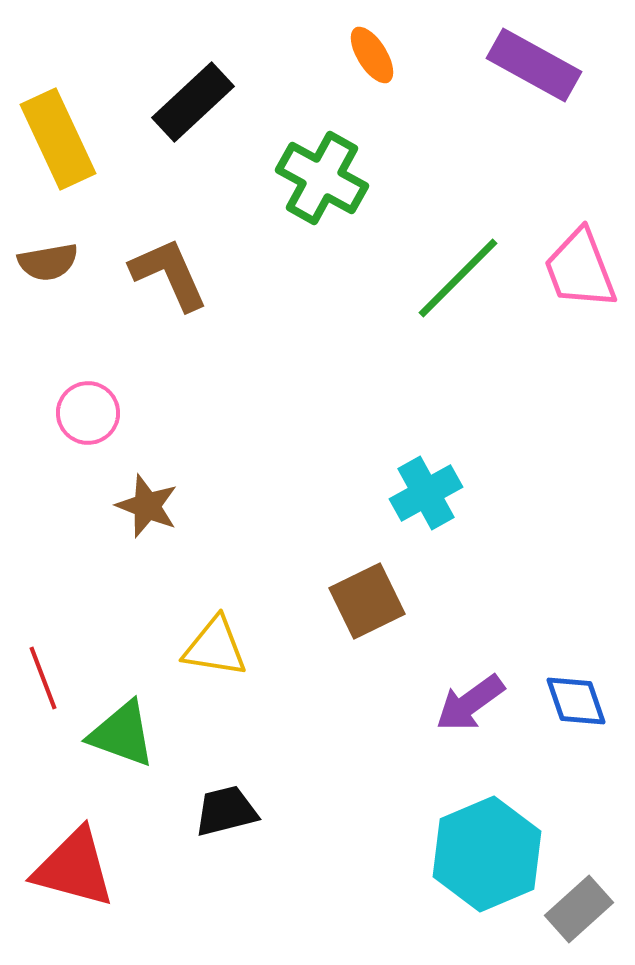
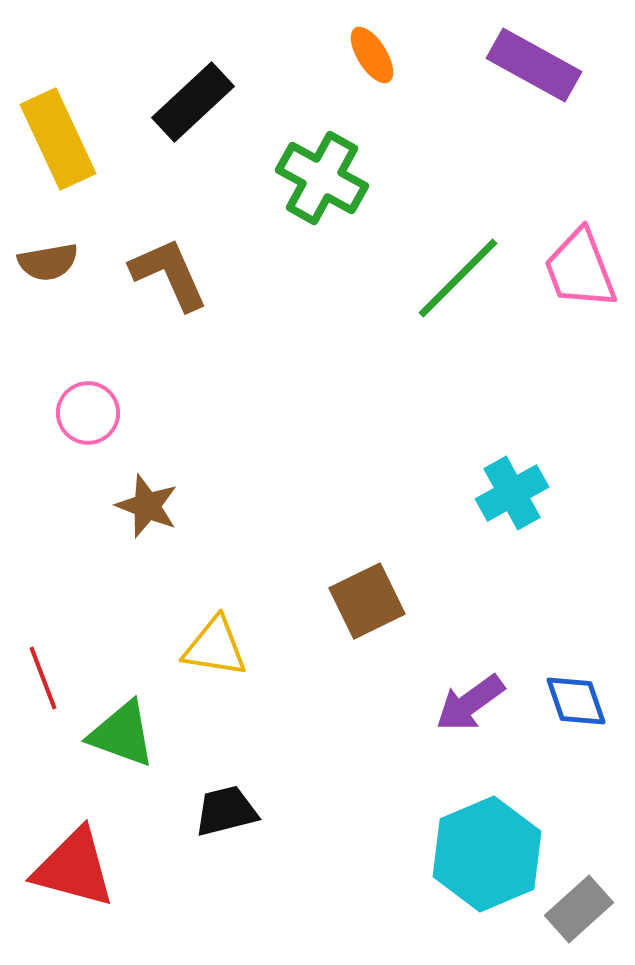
cyan cross: moved 86 px right
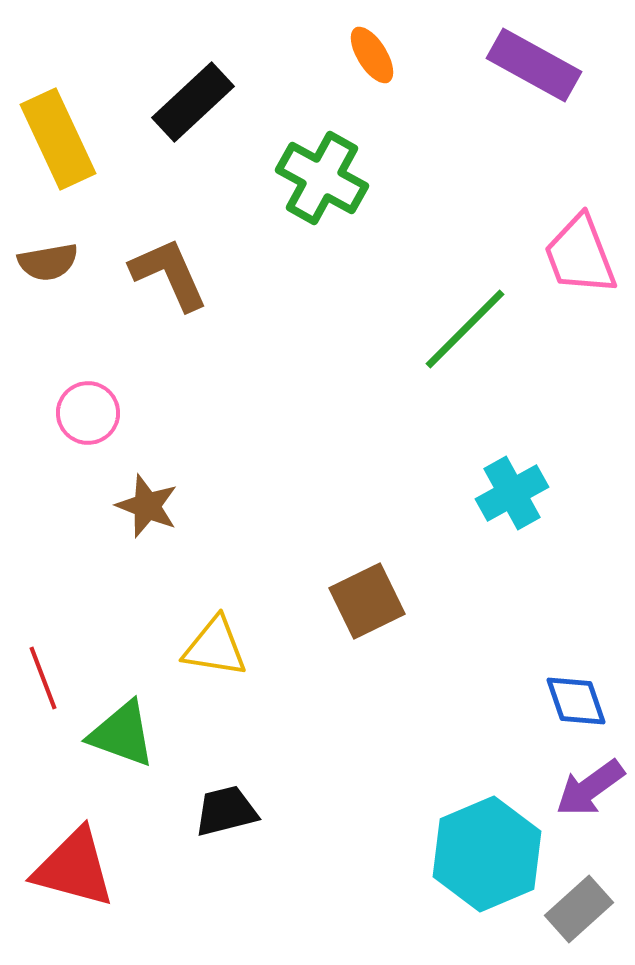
pink trapezoid: moved 14 px up
green line: moved 7 px right, 51 px down
purple arrow: moved 120 px right, 85 px down
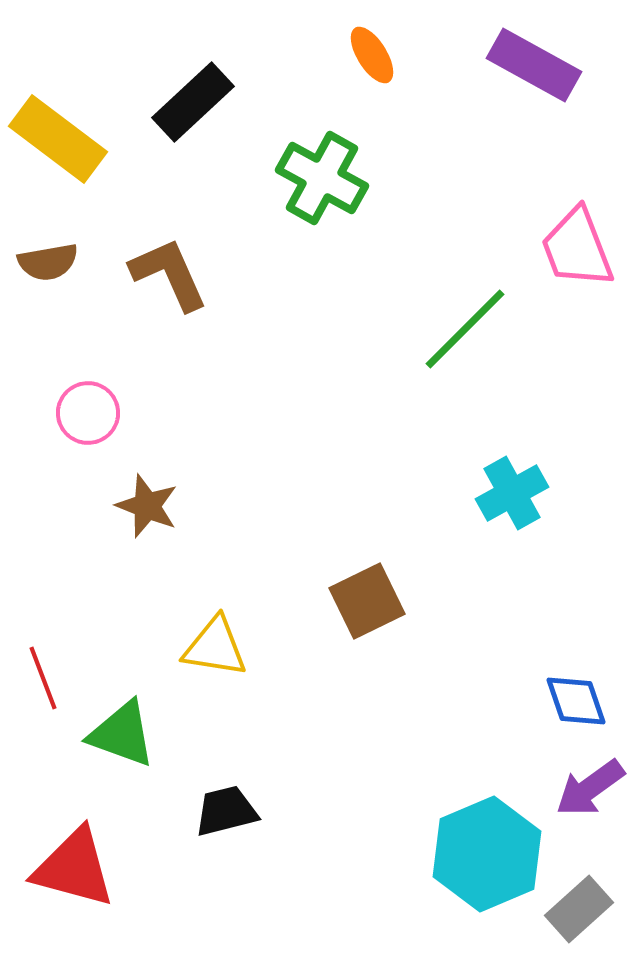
yellow rectangle: rotated 28 degrees counterclockwise
pink trapezoid: moved 3 px left, 7 px up
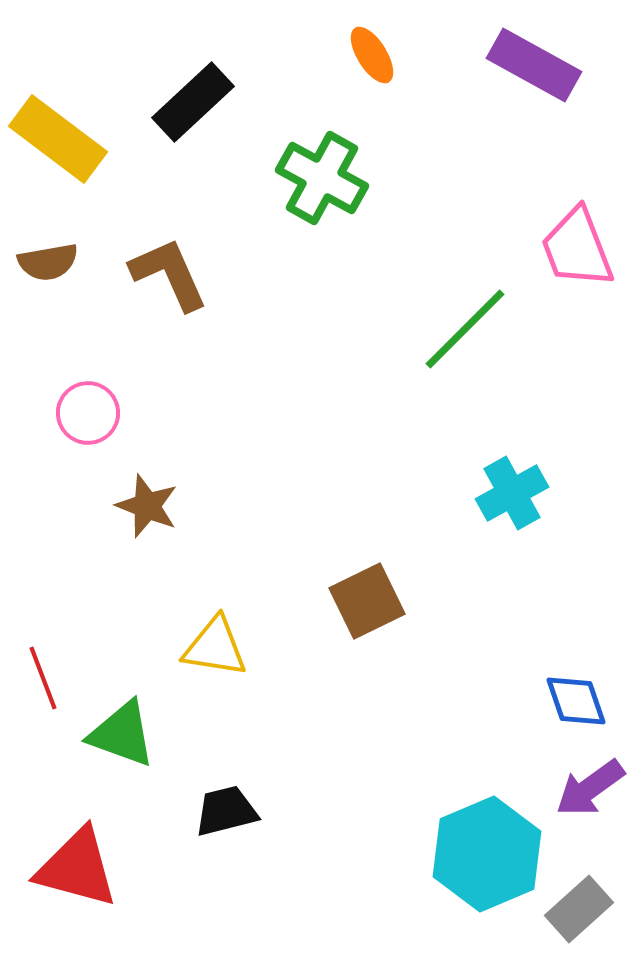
red triangle: moved 3 px right
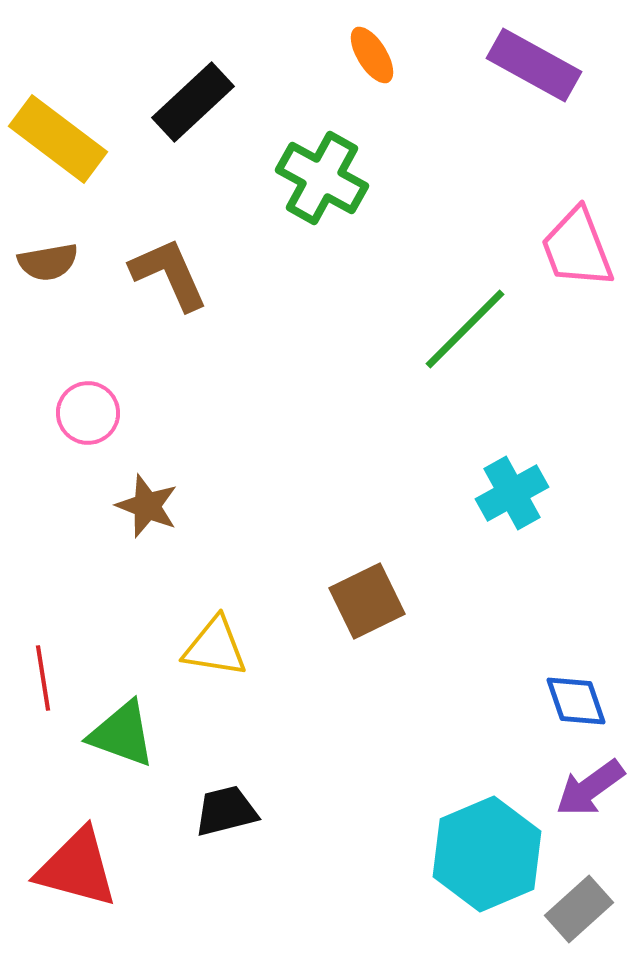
red line: rotated 12 degrees clockwise
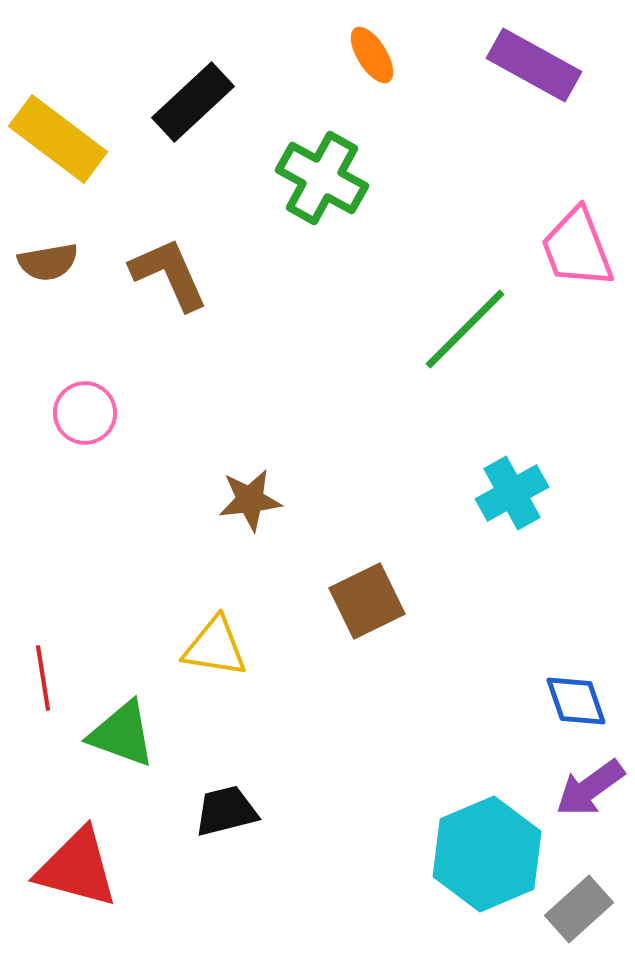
pink circle: moved 3 px left
brown star: moved 103 px right, 6 px up; rotated 28 degrees counterclockwise
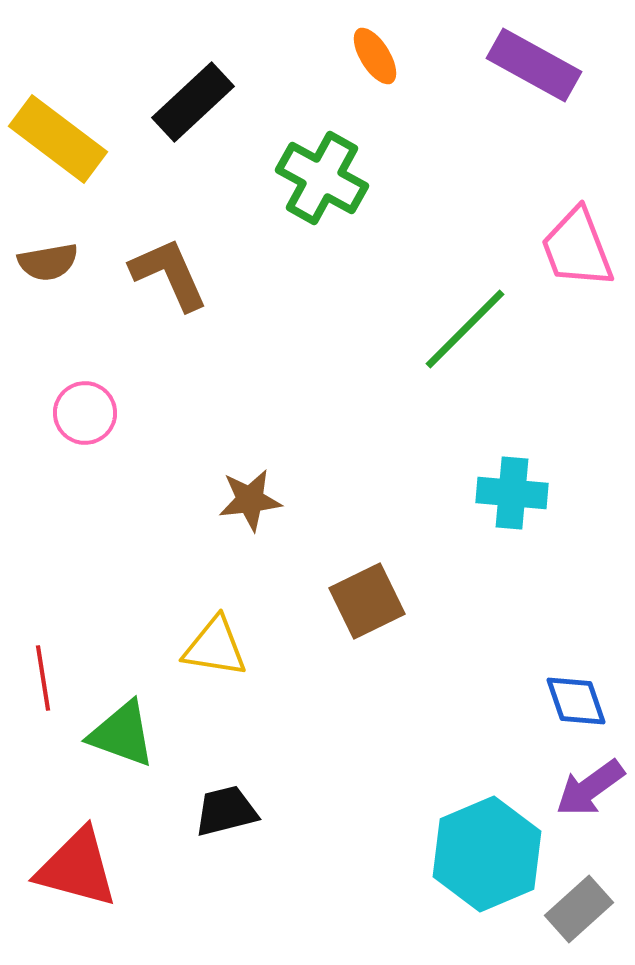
orange ellipse: moved 3 px right, 1 px down
cyan cross: rotated 34 degrees clockwise
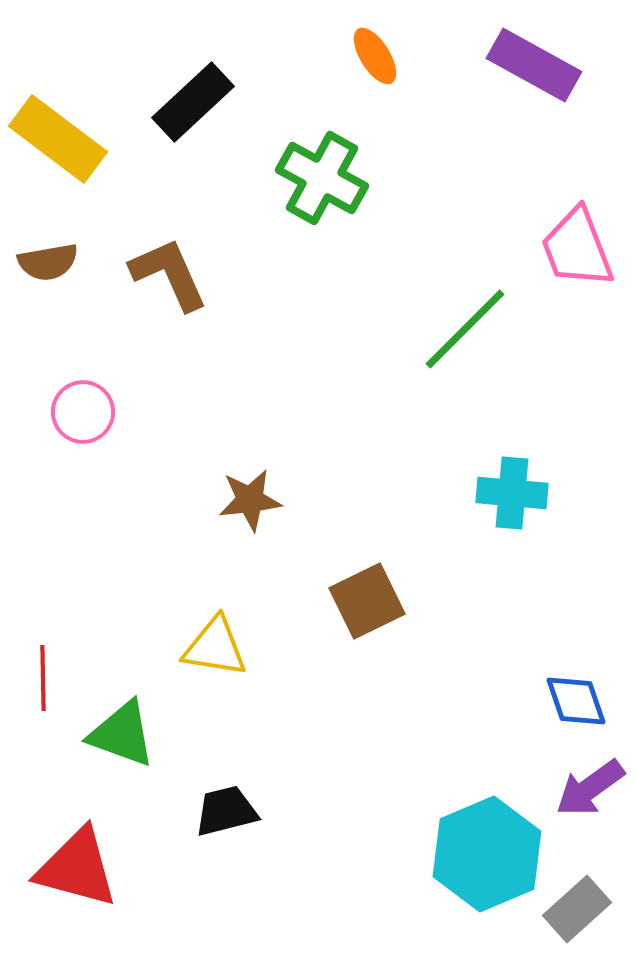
pink circle: moved 2 px left, 1 px up
red line: rotated 8 degrees clockwise
gray rectangle: moved 2 px left
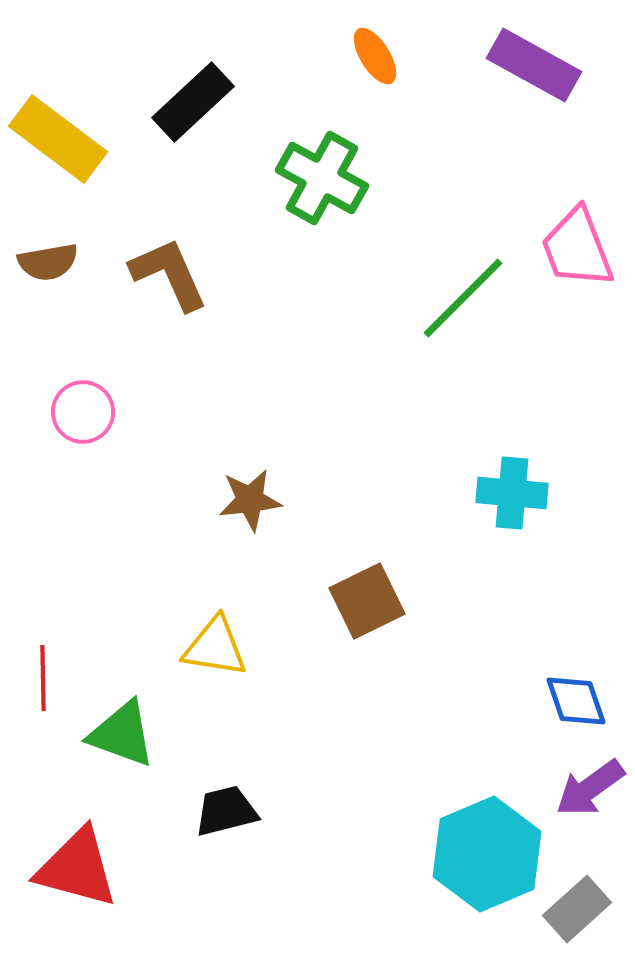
green line: moved 2 px left, 31 px up
